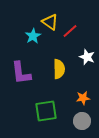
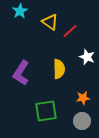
cyan star: moved 13 px left, 25 px up
purple L-shape: rotated 40 degrees clockwise
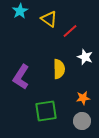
yellow triangle: moved 1 px left, 3 px up
white star: moved 2 px left
purple L-shape: moved 4 px down
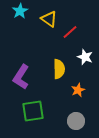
red line: moved 1 px down
orange star: moved 5 px left, 8 px up; rotated 16 degrees counterclockwise
green square: moved 13 px left
gray circle: moved 6 px left
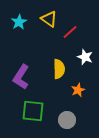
cyan star: moved 1 px left, 11 px down
green square: rotated 15 degrees clockwise
gray circle: moved 9 px left, 1 px up
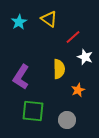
red line: moved 3 px right, 5 px down
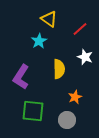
cyan star: moved 20 px right, 19 px down
red line: moved 7 px right, 8 px up
orange star: moved 3 px left, 7 px down
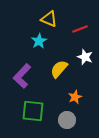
yellow triangle: rotated 12 degrees counterclockwise
red line: rotated 21 degrees clockwise
yellow semicircle: rotated 138 degrees counterclockwise
purple L-shape: moved 1 px right, 1 px up; rotated 10 degrees clockwise
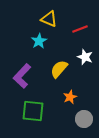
orange star: moved 5 px left
gray circle: moved 17 px right, 1 px up
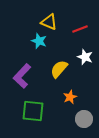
yellow triangle: moved 3 px down
cyan star: rotated 21 degrees counterclockwise
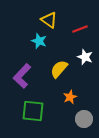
yellow triangle: moved 2 px up; rotated 12 degrees clockwise
